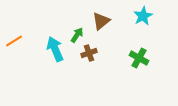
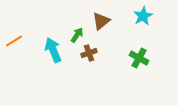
cyan arrow: moved 2 px left, 1 px down
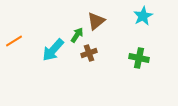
brown triangle: moved 5 px left
cyan arrow: rotated 115 degrees counterclockwise
green cross: rotated 18 degrees counterclockwise
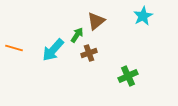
orange line: moved 7 px down; rotated 48 degrees clockwise
green cross: moved 11 px left, 18 px down; rotated 36 degrees counterclockwise
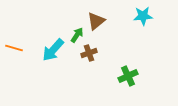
cyan star: rotated 24 degrees clockwise
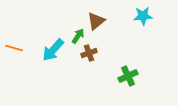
green arrow: moved 1 px right, 1 px down
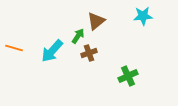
cyan arrow: moved 1 px left, 1 px down
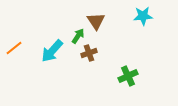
brown triangle: rotated 24 degrees counterclockwise
orange line: rotated 54 degrees counterclockwise
